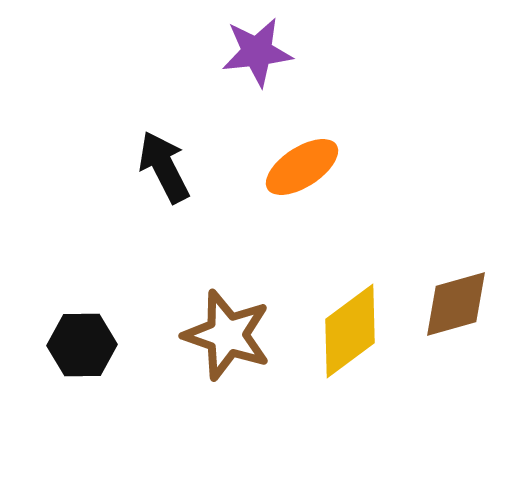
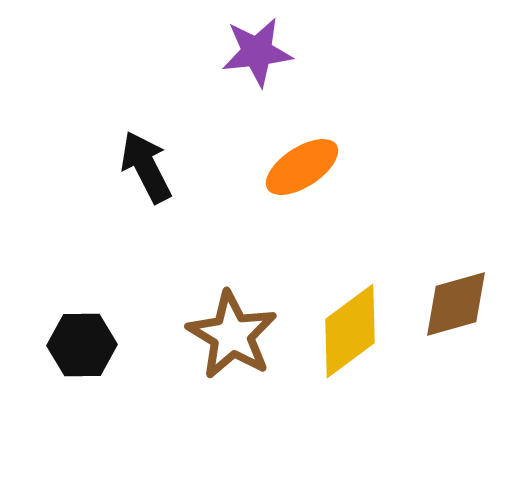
black arrow: moved 18 px left
brown star: moved 5 px right; rotated 12 degrees clockwise
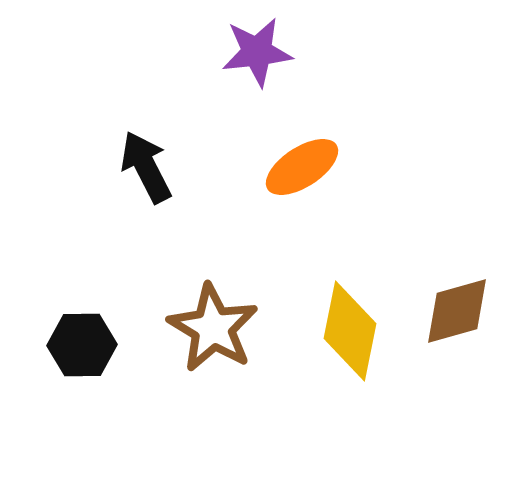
brown diamond: moved 1 px right, 7 px down
yellow diamond: rotated 42 degrees counterclockwise
brown star: moved 19 px left, 7 px up
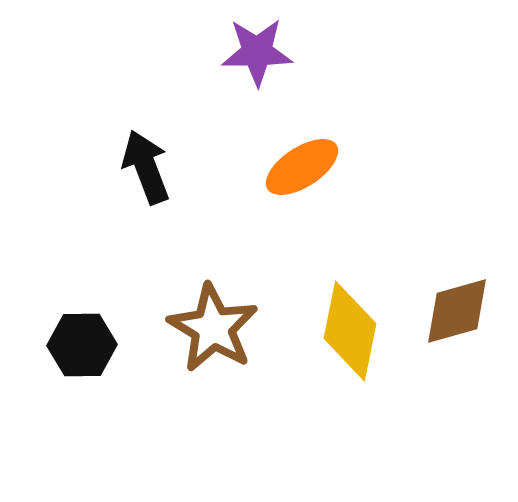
purple star: rotated 6 degrees clockwise
black arrow: rotated 6 degrees clockwise
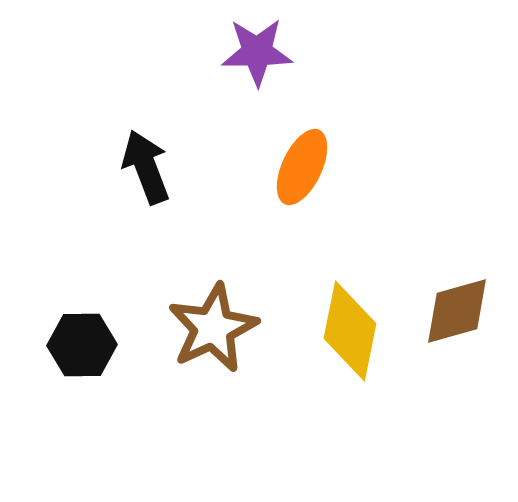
orange ellipse: rotated 32 degrees counterclockwise
brown star: rotated 16 degrees clockwise
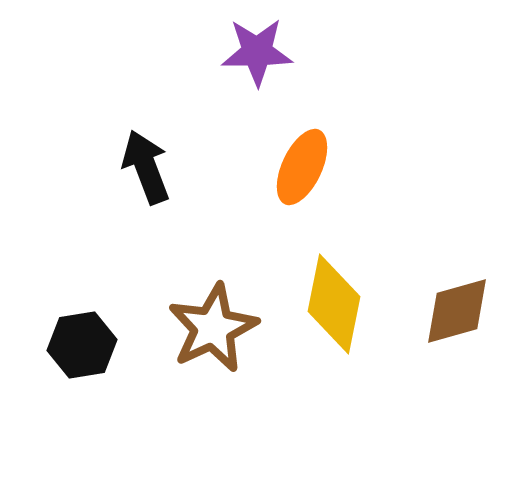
yellow diamond: moved 16 px left, 27 px up
black hexagon: rotated 8 degrees counterclockwise
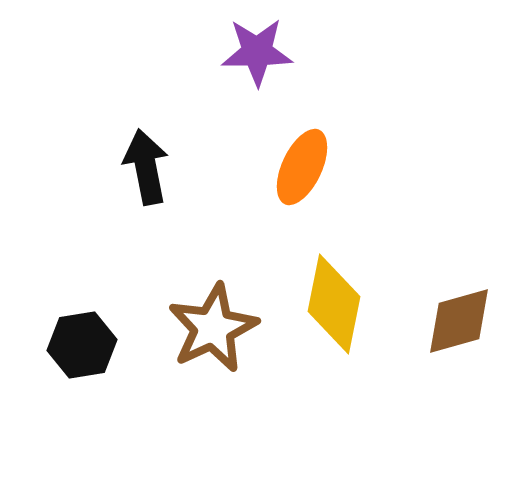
black arrow: rotated 10 degrees clockwise
brown diamond: moved 2 px right, 10 px down
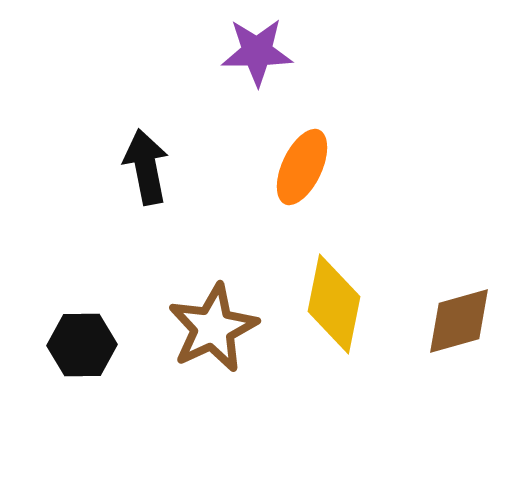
black hexagon: rotated 8 degrees clockwise
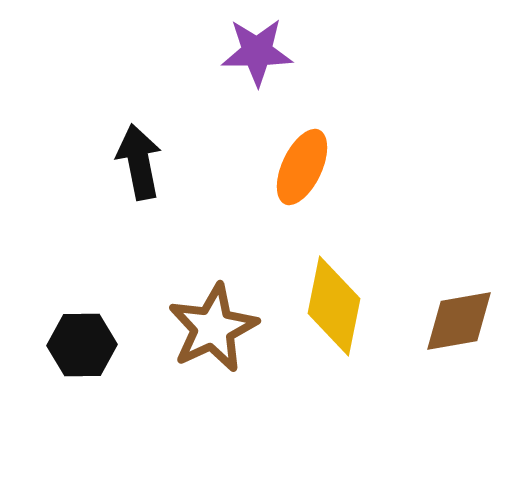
black arrow: moved 7 px left, 5 px up
yellow diamond: moved 2 px down
brown diamond: rotated 6 degrees clockwise
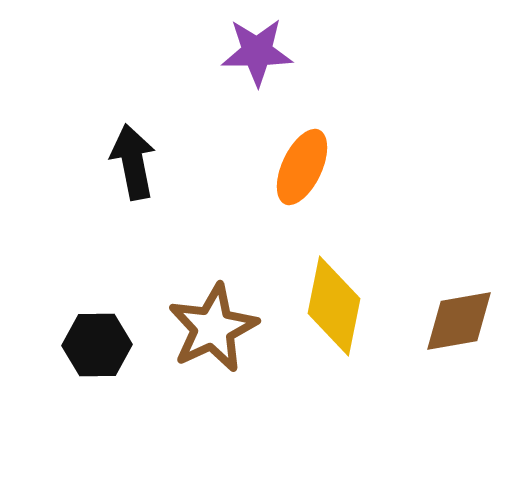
black arrow: moved 6 px left
black hexagon: moved 15 px right
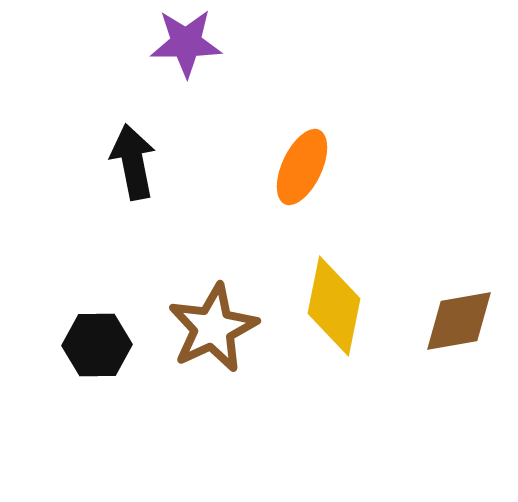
purple star: moved 71 px left, 9 px up
